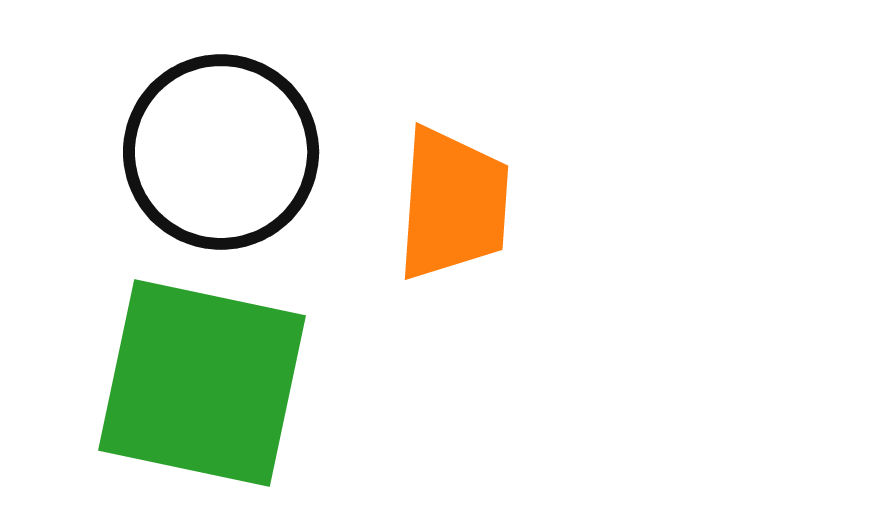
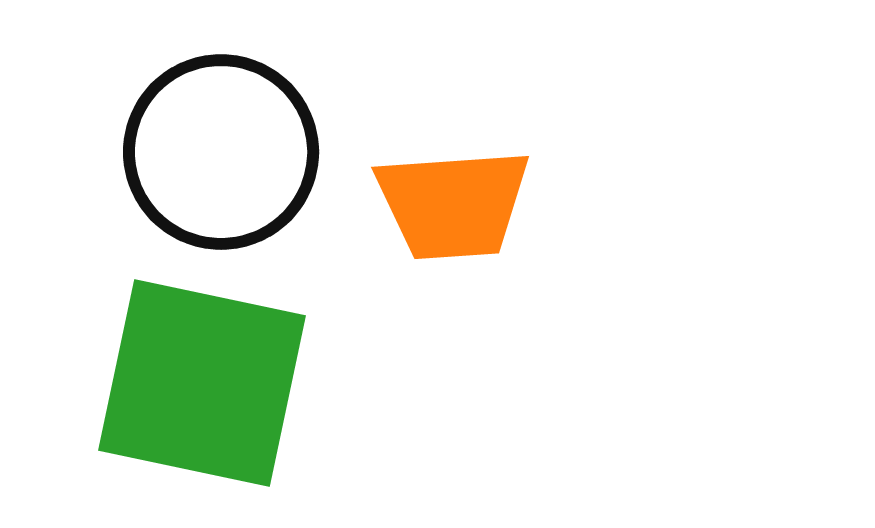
orange trapezoid: rotated 82 degrees clockwise
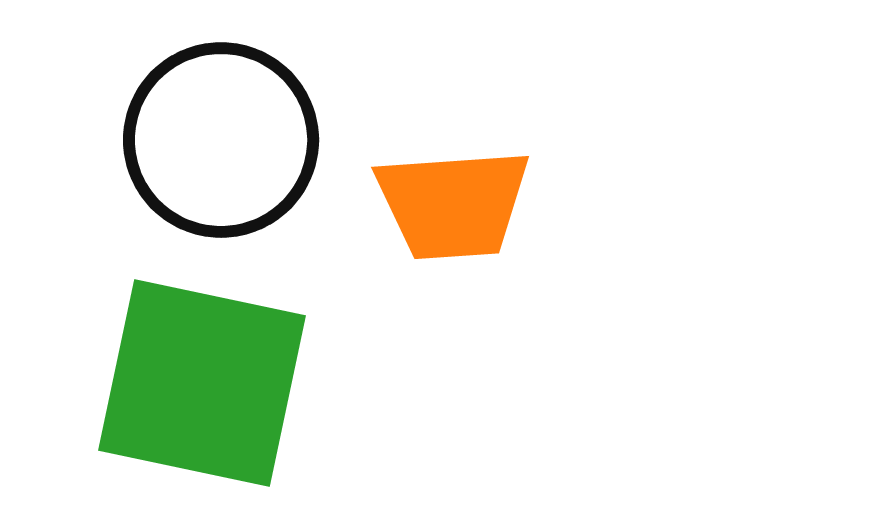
black circle: moved 12 px up
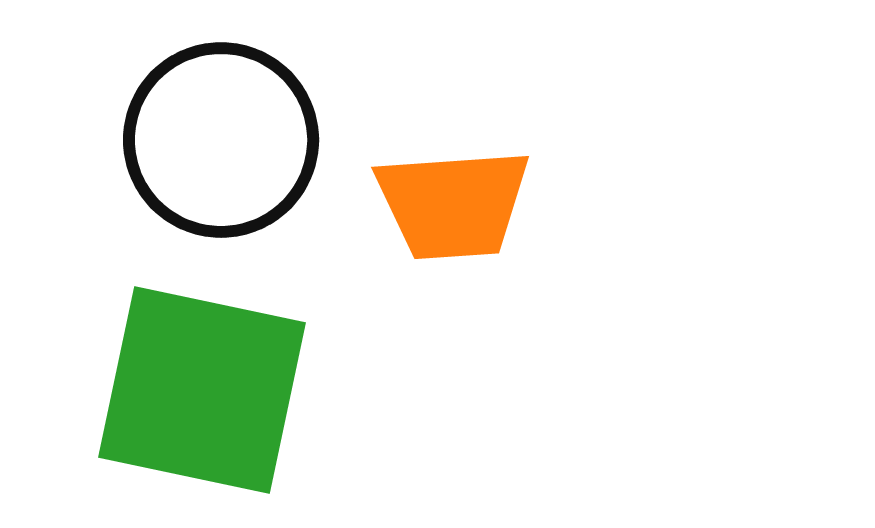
green square: moved 7 px down
